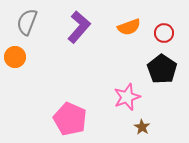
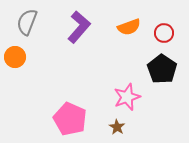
brown star: moved 25 px left
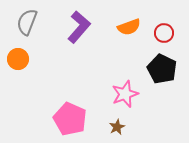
orange circle: moved 3 px right, 2 px down
black pentagon: rotated 8 degrees counterclockwise
pink star: moved 2 px left, 3 px up
brown star: rotated 14 degrees clockwise
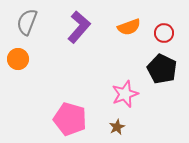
pink pentagon: rotated 8 degrees counterclockwise
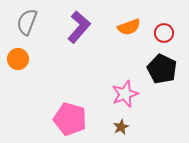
brown star: moved 4 px right
